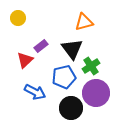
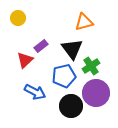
blue pentagon: moved 1 px up
black circle: moved 2 px up
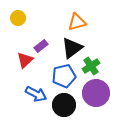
orange triangle: moved 7 px left
black triangle: moved 1 px up; rotated 30 degrees clockwise
blue arrow: moved 1 px right, 2 px down
black circle: moved 7 px left, 1 px up
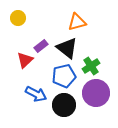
black triangle: moved 5 px left; rotated 45 degrees counterclockwise
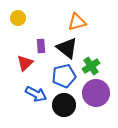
purple rectangle: rotated 56 degrees counterclockwise
red triangle: moved 3 px down
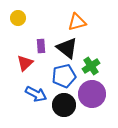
purple circle: moved 4 px left, 1 px down
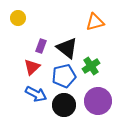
orange triangle: moved 18 px right
purple rectangle: rotated 24 degrees clockwise
red triangle: moved 7 px right, 4 px down
purple circle: moved 6 px right, 7 px down
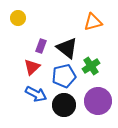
orange triangle: moved 2 px left
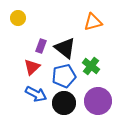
black triangle: moved 2 px left
green cross: rotated 18 degrees counterclockwise
black circle: moved 2 px up
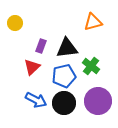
yellow circle: moved 3 px left, 5 px down
black triangle: moved 2 px right; rotated 45 degrees counterclockwise
blue arrow: moved 6 px down
